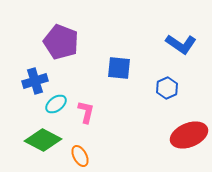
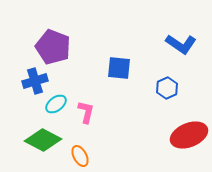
purple pentagon: moved 8 px left, 5 px down
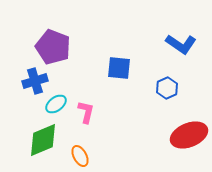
green diamond: rotated 51 degrees counterclockwise
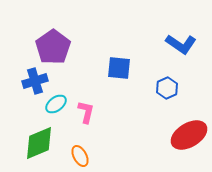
purple pentagon: rotated 16 degrees clockwise
red ellipse: rotated 9 degrees counterclockwise
green diamond: moved 4 px left, 3 px down
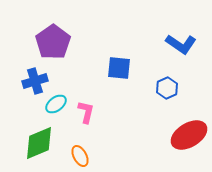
purple pentagon: moved 5 px up
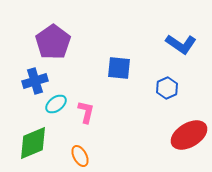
green diamond: moved 6 px left
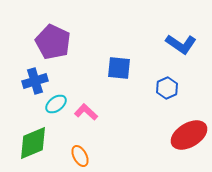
purple pentagon: rotated 12 degrees counterclockwise
pink L-shape: rotated 60 degrees counterclockwise
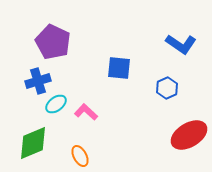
blue cross: moved 3 px right
